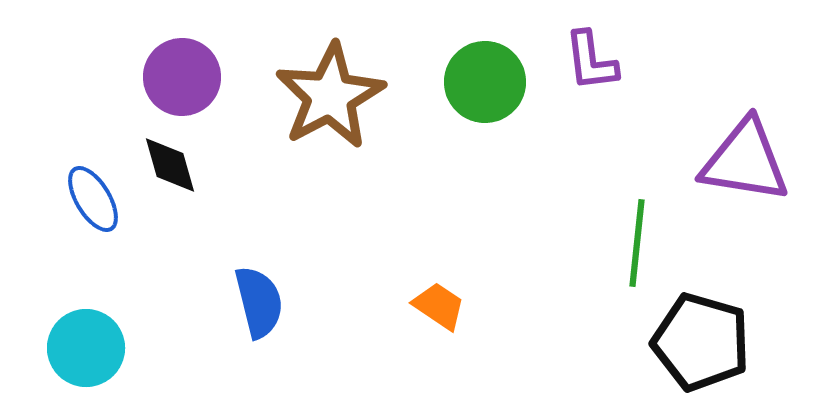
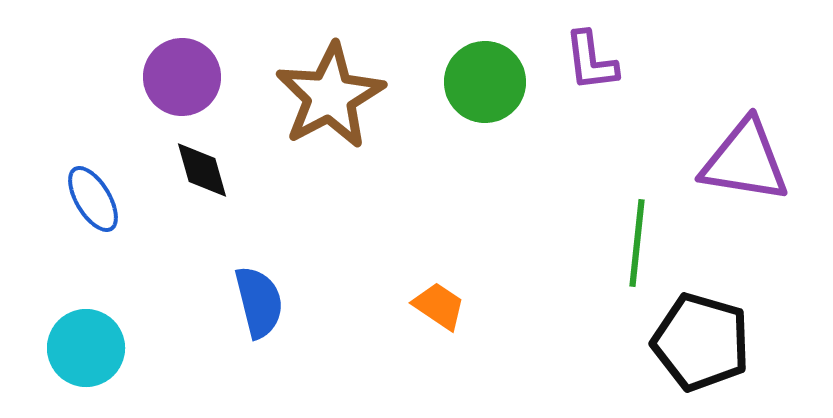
black diamond: moved 32 px right, 5 px down
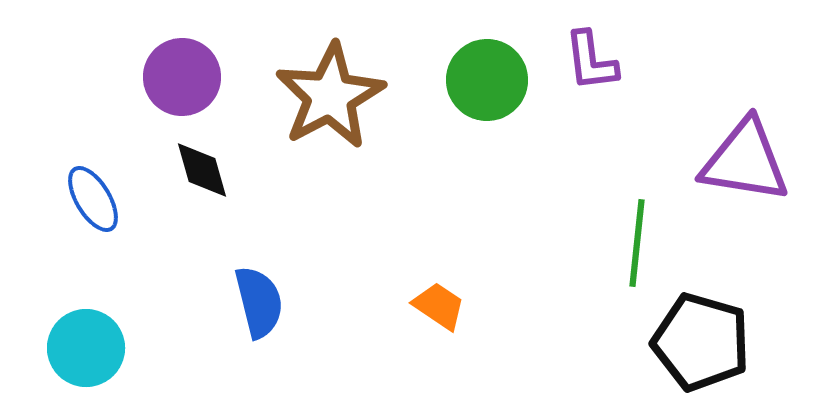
green circle: moved 2 px right, 2 px up
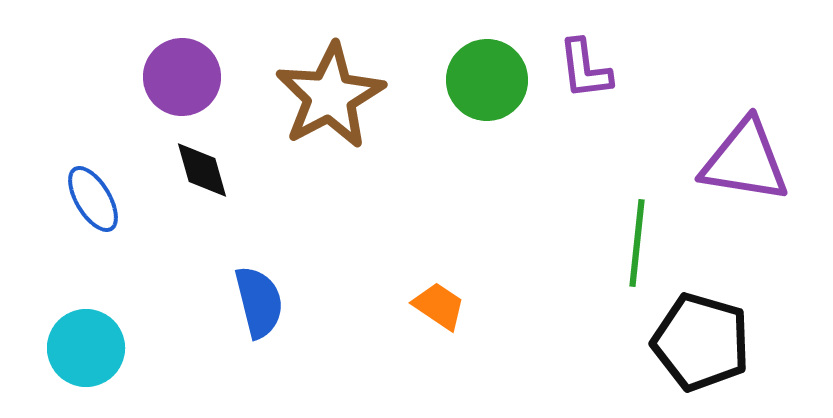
purple L-shape: moved 6 px left, 8 px down
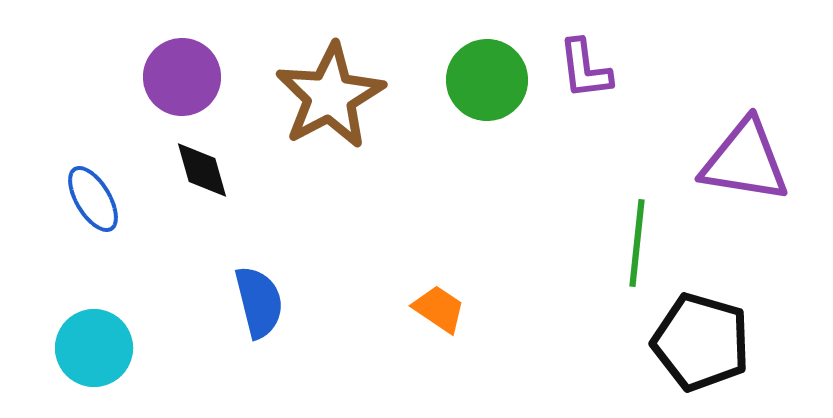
orange trapezoid: moved 3 px down
cyan circle: moved 8 px right
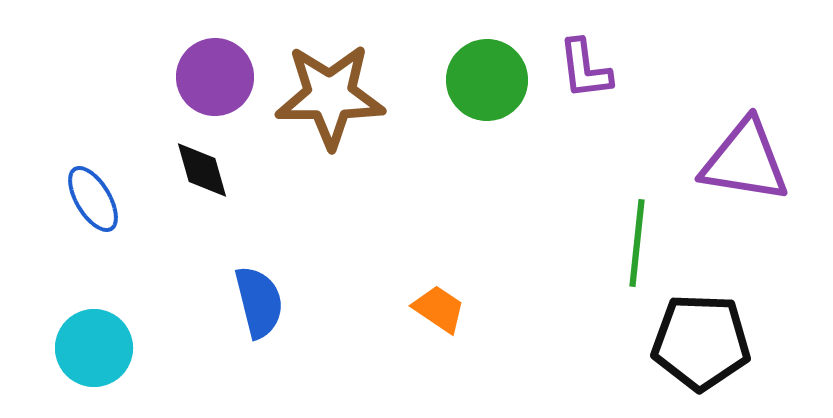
purple circle: moved 33 px right
brown star: rotated 28 degrees clockwise
black pentagon: rotated 14 degrees counterclockwise
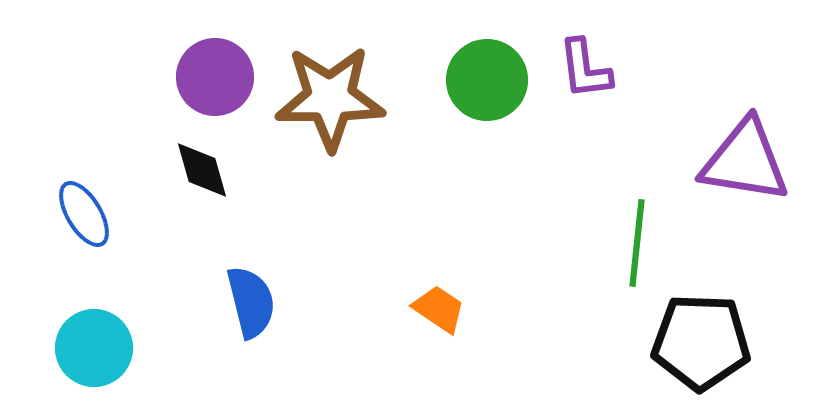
brown star: moved 2 px down
blue ellipse: moved 9 px left, 15 px down
blue semicircle: moved 8 px left
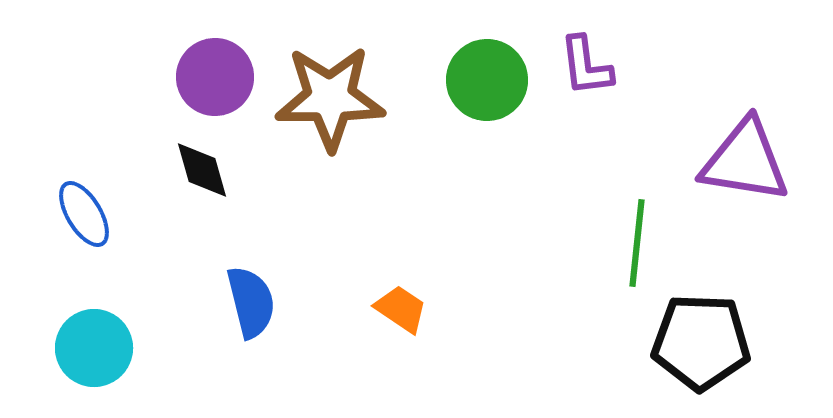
purple L-shape: moved 1 px right, 3 px up
orange trapezoid: moved 38 px left
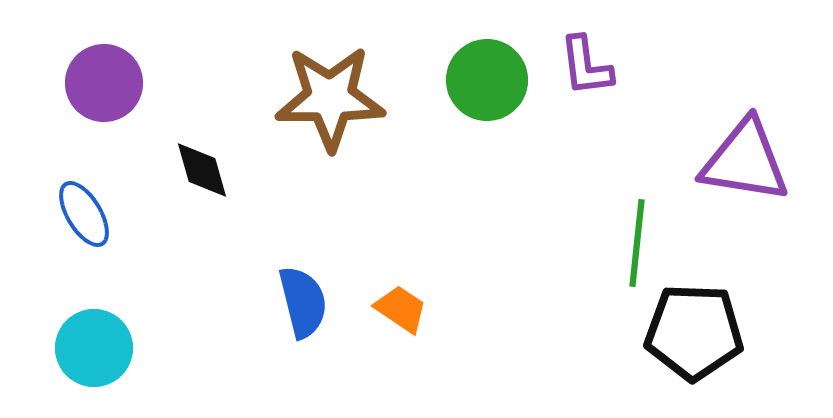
purple circle: moved 111 px left, 6 px down
blue semicircle: moved 52 px right
black pentagon: moved 7 px left, 10 px up
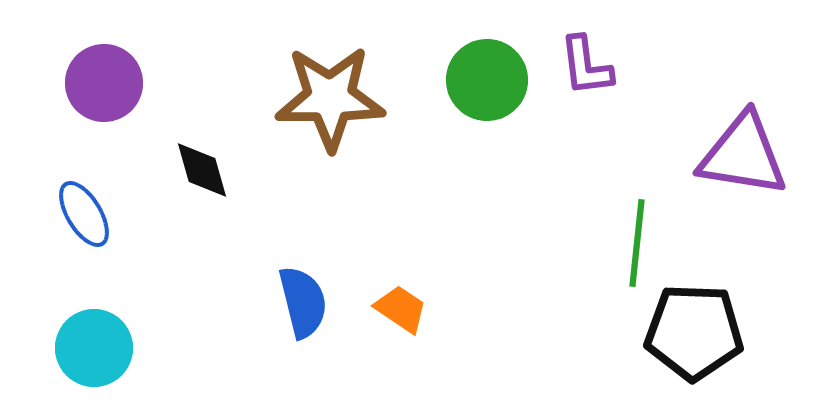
purple triangle: moved 2 px left, 6 px up
